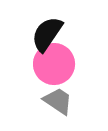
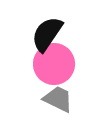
gray trapezoid: moved 2 px up; rotated 8 degrees counterclockwise
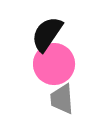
gray trapezoid: moved 4 px right; rotated 120 degrees counterclockwise
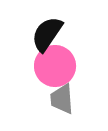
pink circle: moved 1 px right, 2 px down
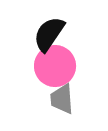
black semicircle: moved 2 px right
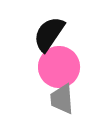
pink circle: moved 4 px right, 1 px down
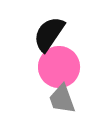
gray trapezoid: rotated 16 degrees counterclockwise
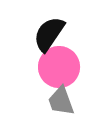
gray trapezoid: moved 1 px left, 2 px down
